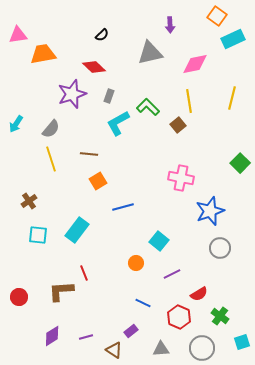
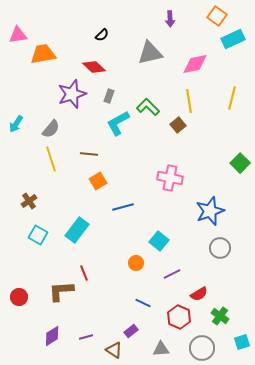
purple arrow at (170, 25): moved 6 px up
pink cross at (181, 178): moved 11 px left
cyan square at (38, 235): rotated 24 degrees clockwise
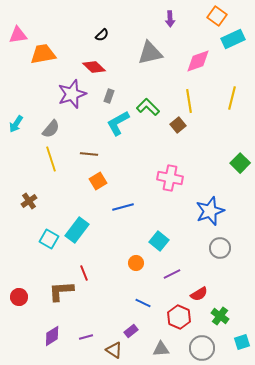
pink diamond at (195, 64): moved 3 px right, 3 px up; rotated 8 degrees counterclockwise
cyan square at (38, 235): moved 11 px right, 4 px down
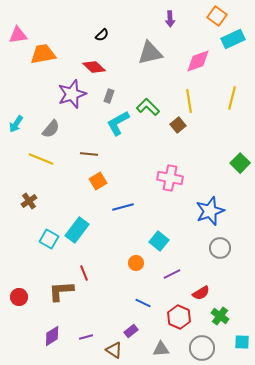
yellow line at (51, 159): moved 10 px left; rotated 50 degrees counterclockwise
red semicircle at (199, 294): moved 2 px right, 1 px up
cyan square at (242, 342): rotated 21 degrees clockwise
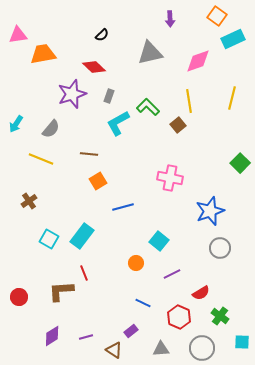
cyan rectangle at (77, 230): moved 5 px right, 6 px down
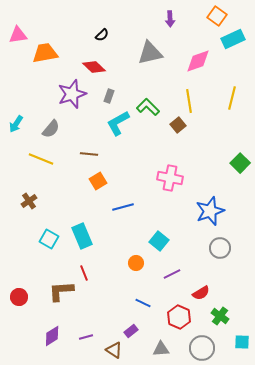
orange trapezoid at (43, 54): moved 2 px right, 1 px up
cyan rectangle at (82, 236): rotated 60 degrees counterclockwise
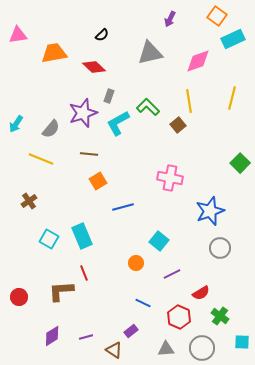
purple arrow at (170, 19): rotated 28 degrees clockwise
orange trapezoid at (45, 53): moved 9 px right
purple star at (72, 94): moved 11 px right, 19 px down
gray triangle at (161, 349): moved 5 px right
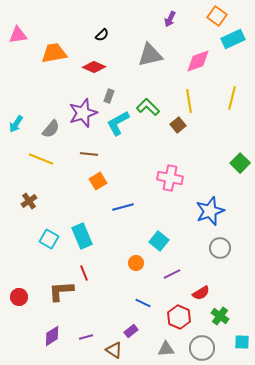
gray triangle at (150, 53): moved 2 px down
red diamond at (94, 67): rotated 20 degrees counterclockwise
